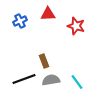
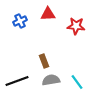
red star: rotated 12 degrees counterclockwise
black line: moved 7 px left, 2 px down
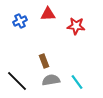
black line: rotated 65 degrees clockwise
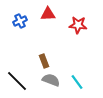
red star: moved 2 px right, 1 px up
gray semicircle: rotated 30 degrees clockwise
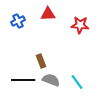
blue cross: moved 2 px left
red star: moved 2 px right
brown rectangle: moved 3 px left
black line: moved 6 px right, 1 px up; rotated 45 degrees counterclockwise
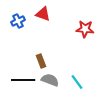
red triangle: moved 5 px left; rotated 21 degrees clockwise
red star: moved 5 px right, 4 px down
gray semicircle: moved 1 px left
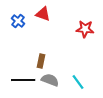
blue cross: rotated 24 degrees counterclockwise
brown rectangle: rotated 32 degrees clockwise
cyan line: moved 1 px right
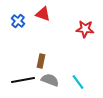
black line: rotated 10 degrees counterclockwise
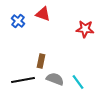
gray semicircle: moved 5 px right, 1 px up
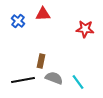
red triangle: rotated 21 degrees counterclockwise
gray semicircle: moved 1 px left, 1 px up
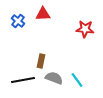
cyan line: moved 1 px left, 2 px up
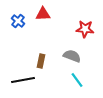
gray semicircle: moved 18 px right, 22 px up
